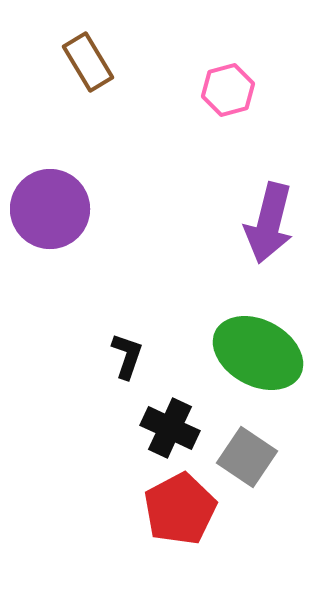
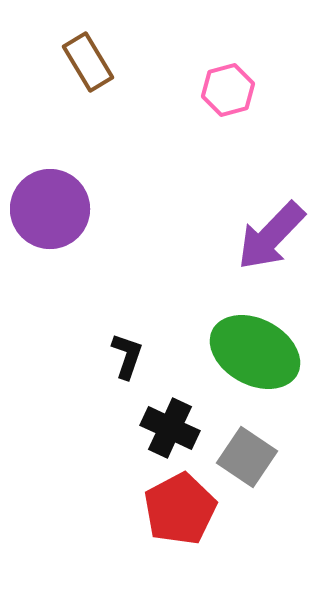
purple arrow: moved 2 px right, 13 px down; rotated 30 degrees clockwise
green ellipse: moved 3 px left, 1 px up
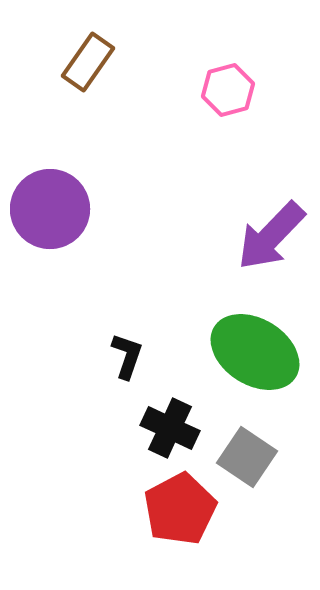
brown rectangle: rotated 66 degrees clockwise
green ellipse: rotated 4 degrees clockwise
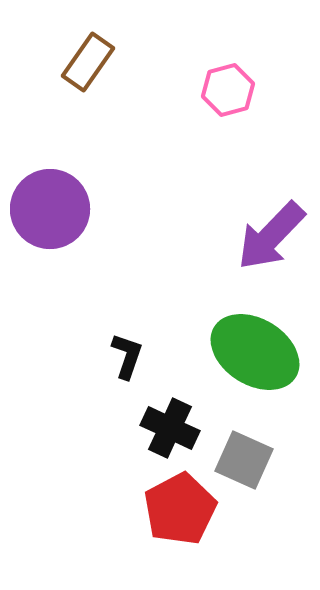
gray square: moved 3 px left, 3 px down; rotated 10 degrees counterclockwise
